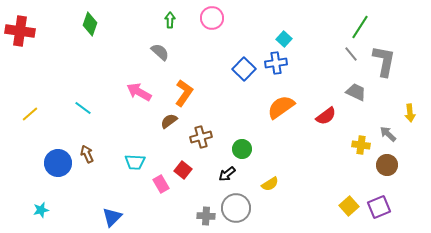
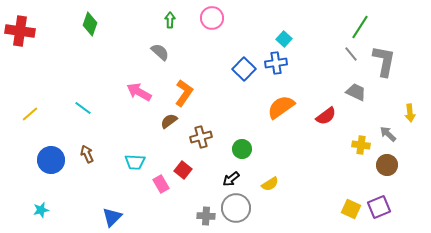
blue circle: moved 7 px left, 3 px up
black arrow: moved 4 px right, 5 px down
yellow square: moved 2 px right, 3 px down; rotated 24 degrees counterclockwise
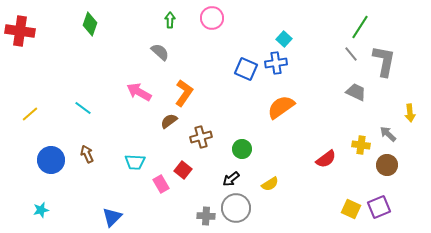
blue square: moved 2 px right; rotated 20 degrees counterclockwise
red semicircle: moved 43 px down
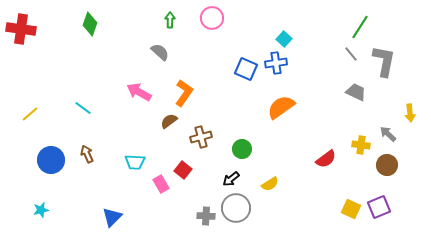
red cross: moved 1 px right, 2 px up
